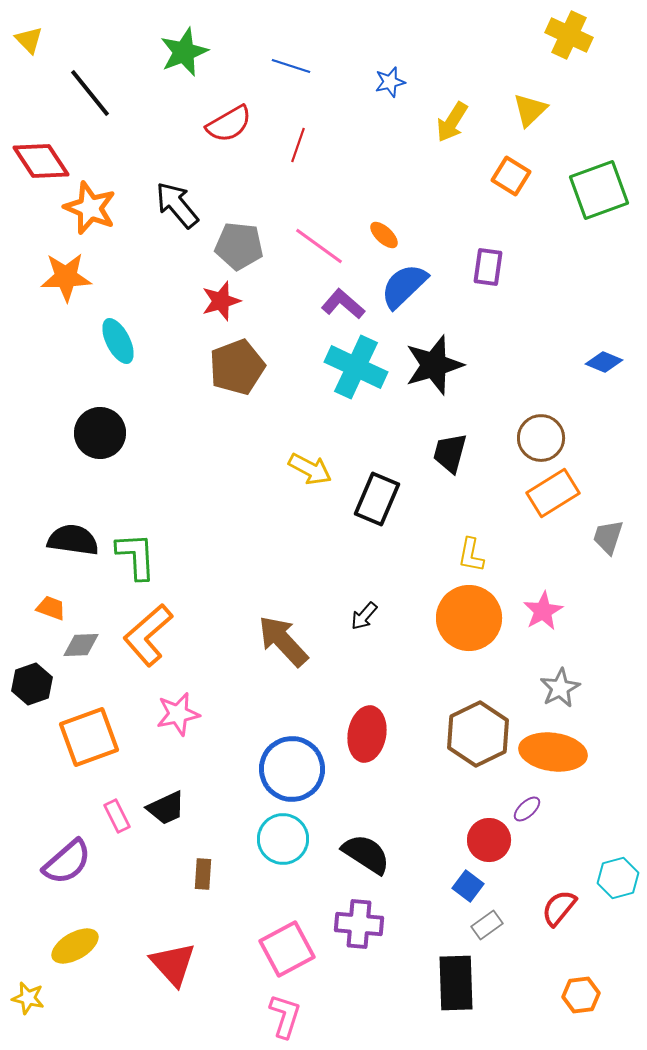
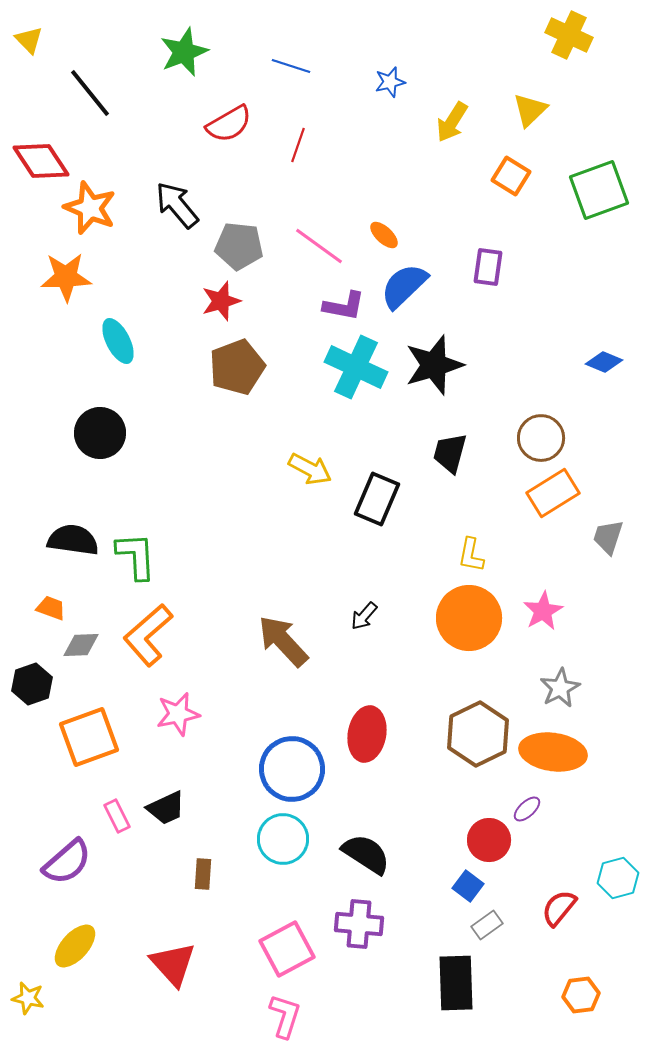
purple L-shape at (343, 304): moved 1 px right, 2 px down; rotated 150 degrees clockwise
yellow ellipse at (75, 946): rotated 18 degrees counterclockwise
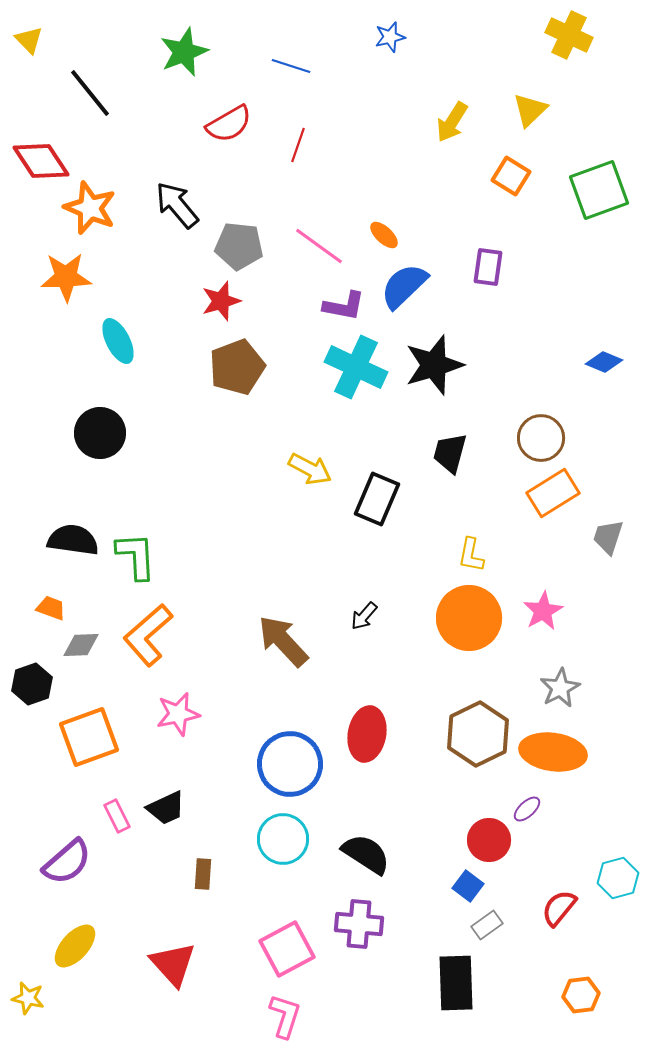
blue star at (390, 82): moved 45 px up
blue circle at (292, 769): moved 2 px left, 5 px up
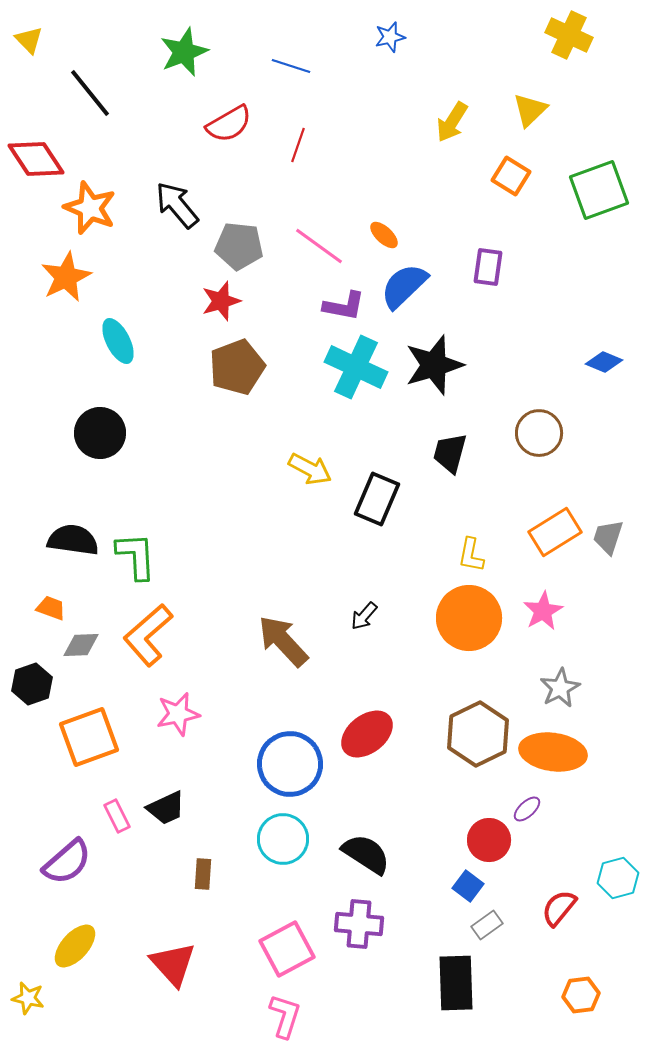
red diamond at (41, 161): moved 5 px left, 2 px up
orange star at (66, 277): rotated 24 degrees counterclockwise
brown circle at (541, 438): moved 2 px left, 5 px up
orange rectangle at (553, 493): moved 2 px right, 39 px down
red ellipse at (367, 734): rotated 42 degrees clockwise
